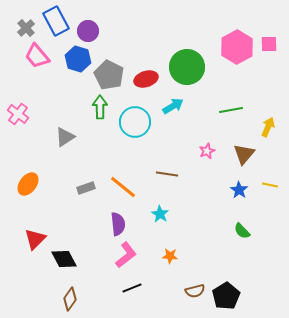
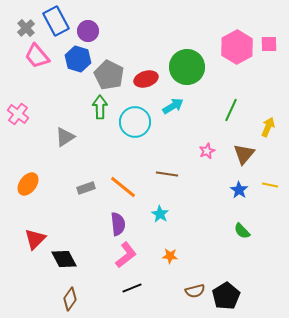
green line: rotated 55 degrees counterclockwise
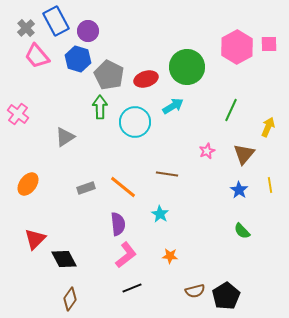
yellow line: rotated 70 degrees clockwise
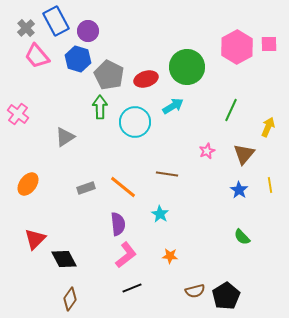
green semicircle: moved 6 px down
